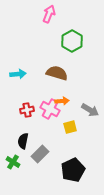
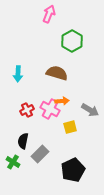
cyan arrow: rotated 98 degrees clockwise
red cross: rotated 16 degrees counterclockwise
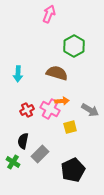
green hexagon: moved 2 px right, 5 px down
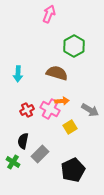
yellow square: rotated 16 degrees counterclockwise
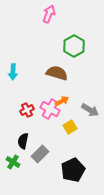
cyan arrow: moved 5 px left, 2 px up
orange arrow: rotated 24 degrees counterclockwise
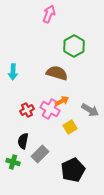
green cross: rotated 16 degrees counterclockwise
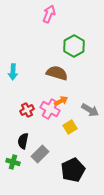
orange arrow: moved 1 px left
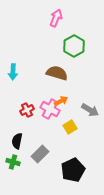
pink arrow: moved 7 px right, 4 px down
black semicircle: moved 6 px left
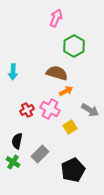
orange arrow: moved 5 px right, 10 px up
green cross: rotated 16 degrees clockwise
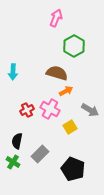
black pentagon: moved 1 px up; rotated 25 degrees counterclockwise
